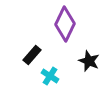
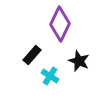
purple diamond: moved 5 px left
black star: moved 10 px left
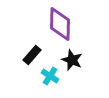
purple diamond: rotated 24 degrees counterclockwise
black star: moved 7 px left, 1 px up
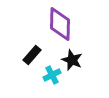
cyan cross: moved 2 px right, 1 px up; rotated 30 degrees clockwise
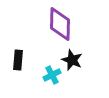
black rectangle: moved 14 px left, 5 px down; rotated 36 degrees counterclockwise
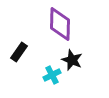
black rectangle: moved 1 px right, 8 px up; rotated 30 degrees clockwise
